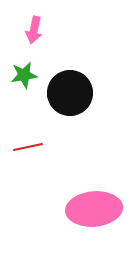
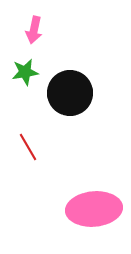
green star: moved 1 px right, 3 px up
red line: rotated 72 degrees clockwise
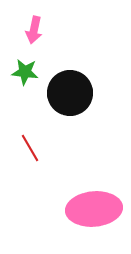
green star: rotated 16 degrees clockwise
red line: moved 2 px right, 1 px down
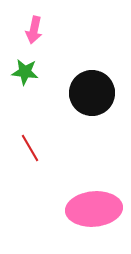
black circle: moved 22 px right
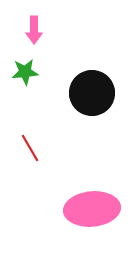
pink arrow: rotated 12 degrees counterclockwise
green star: rotated 12 degrees counterclockwise
pink ellipse: moved 2 px left
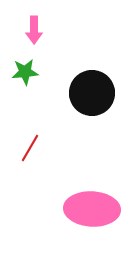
red line: rotated 60 degrees clockwise
pink ellipse: rotated 8 degrees clockwise
